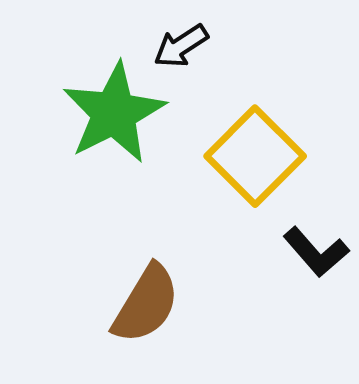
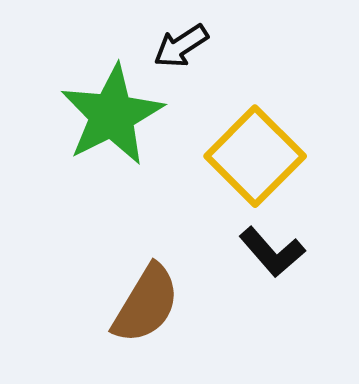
green star: moved 2 px left, 2 px down
black L-shape: moved 44 px left
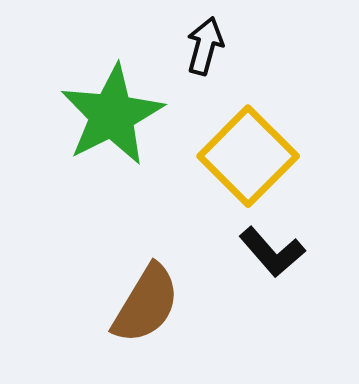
black arrow: moved 24 px right; rotated 138 degrees clockwise
yellow square: moved 7 px left
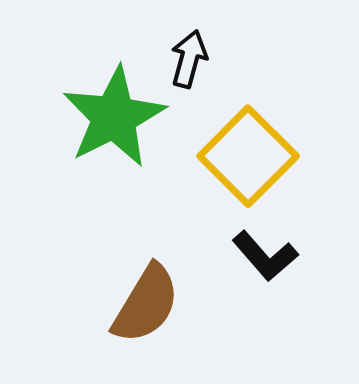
black arrow: moved 16 px left, 13 px down
green star: moved 2 px right, 2 px down
black L-shape: moved 7 px left, 4 px down
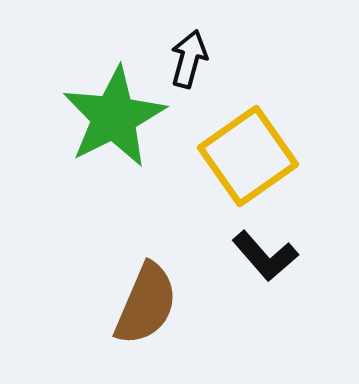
yellow square: rotated 10 degrees clockwise
brown semicircle: rotated 8 degrees counterclockwise
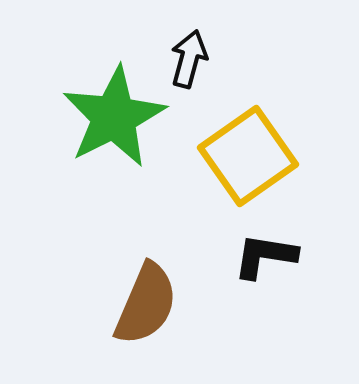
black L-shape: rotated 140 degrees clockwise
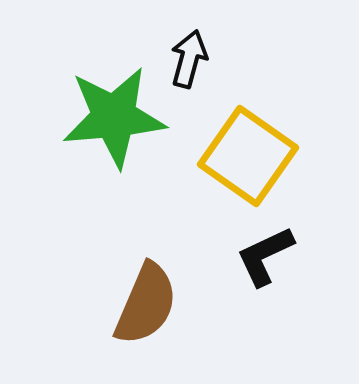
green star: rotated 22 degrees clockwise
yellow square: rotated 20 degrees counterclockwise
black L-shape: rotated 34 degrees counterclockwise
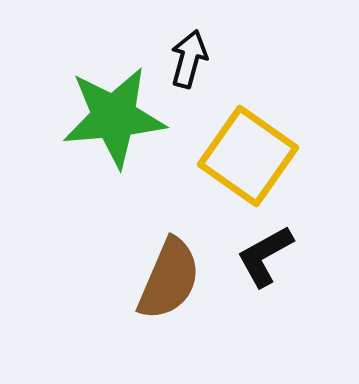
black L-shape: rotated 4 degrees counterclockwise
brown semicircle: moved 23 px right, 25 px up
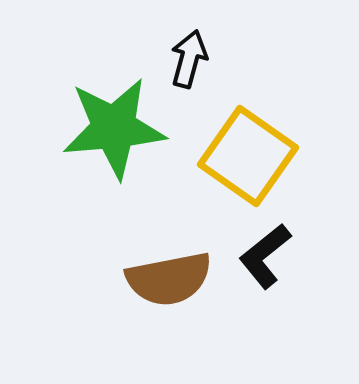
green star: moved 11 px down
black L-shape: rotated 10 degrees counterclockwise
brown semicircle: rotated 56 degrees clockwise
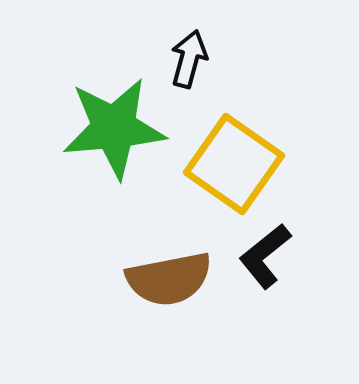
yellow square: moved 14 px left, 8 px down
